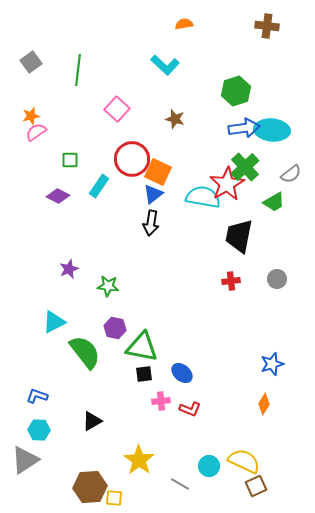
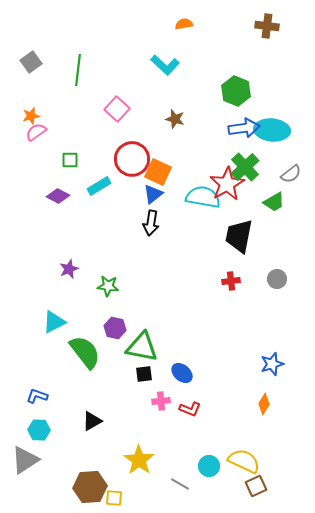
green hexagon at (236, 91): rotated 20 degrees counterclockwise
cyan rectangle at (99, 186): rotated 25 degrees clockwise
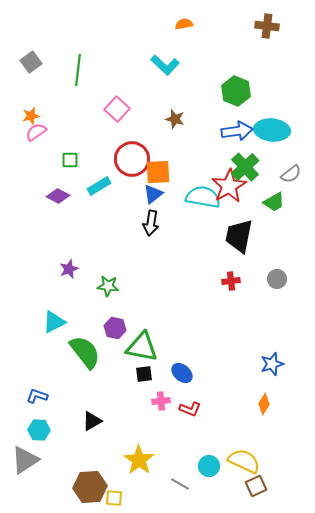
blue arrow at (244, 128): moved 7 px left, 3 px down
orange square at (158, 172): rotated 28 degrees counterclockwise
red star at (227, 184): moved 2 px right, 2 px down
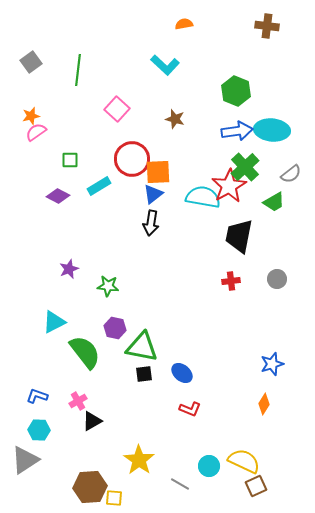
pink cross at (161, 401): moved 83 px left; rotated 24 degrees counterclockwise
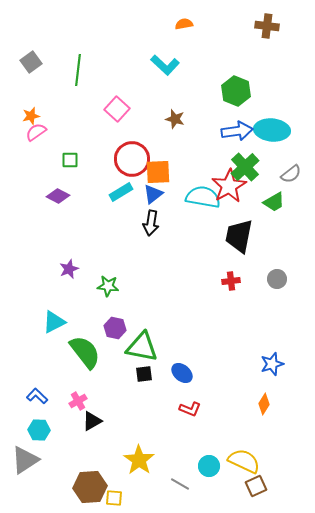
cyan rectangle at (99, 186): moved 22 px right, 6 px down
blue L-shape at (37, 396): rotated 25 degrees clockwise
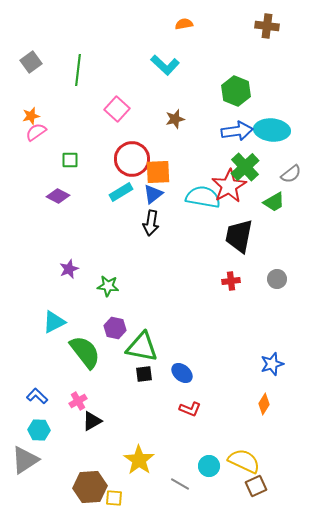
brown star at (175, 119): rotated 30 degrees counterclockwise
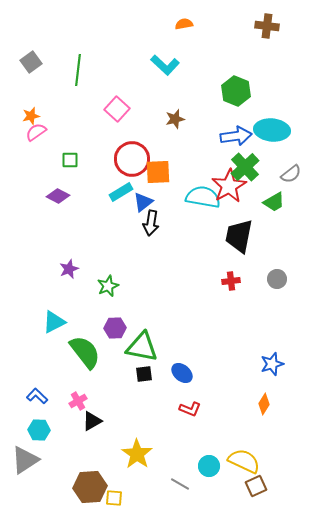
blue arrow at (237, 131): moved 1 px left, 5 px down
blue triangle at (153, 194): moved 10 px left, 8 px down
green star at (108, 286): rotated 30 degrees counterclockwise
purple hexagon at (115, 328): rotated 15 degrees counterclockwise
yellow star at (139, 460): moved 2 px left, 6 px up
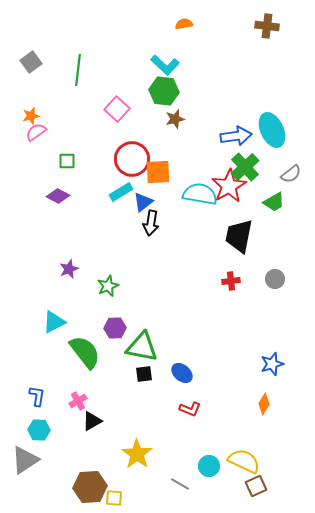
green hexagon at (236, 91): moved 72 px left; rotated 16 degrees counterclockwise
cyan ellipse at (272, 130): rotated 60 degrees clockwise
green square at (70, 160): moved 3 px left, 1 px down
cyan semicircle at (203, 197): moved 3 px left, 3 px up
gray circle at (277, 279): moved 2 px left
blue L-shape at (37, 396): rotated 55 degrees clockwise
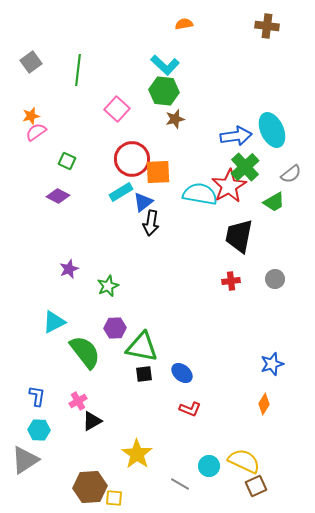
green square at (67, 161): rotated 24 degrees clockwise
